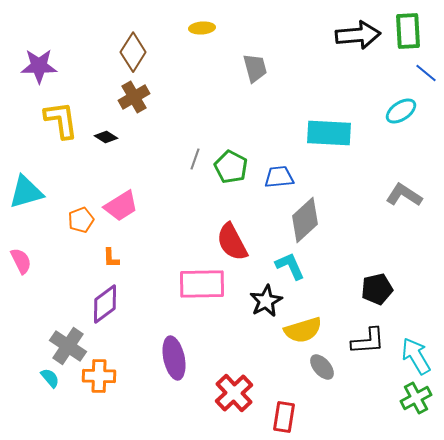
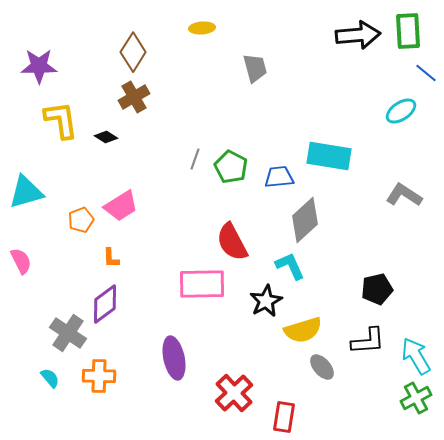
cyan rectangle: moved 23 px down; rotated 6 degrees clockwise
gray cross: moved 13 px up
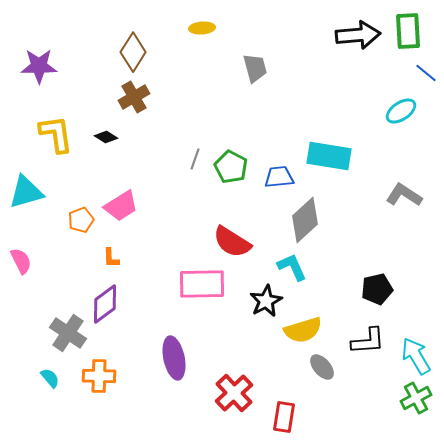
yellow L-shape: moved 5 px left, 14 px down
red semicircle: rotated 30 degrees counterclockwise
cyan L-shape: moved 2 px right, 1 px down
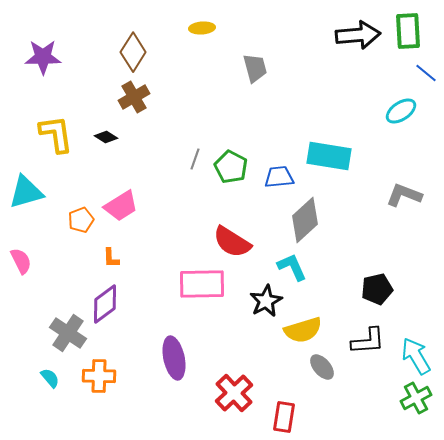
purple star: moved 4 px right, 9 px up
gray L-shape: rotated 12 degrees counterclockwise
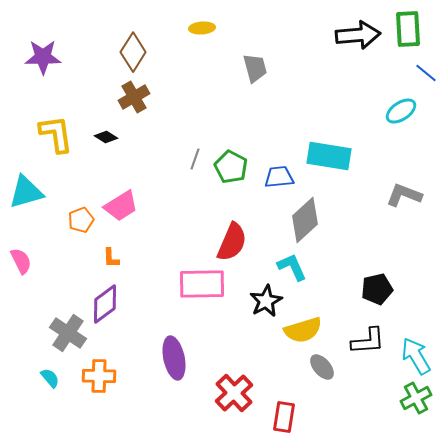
green rectangle: moved 2 px up
red semicircle: rotated 99 degrees counterclockwise
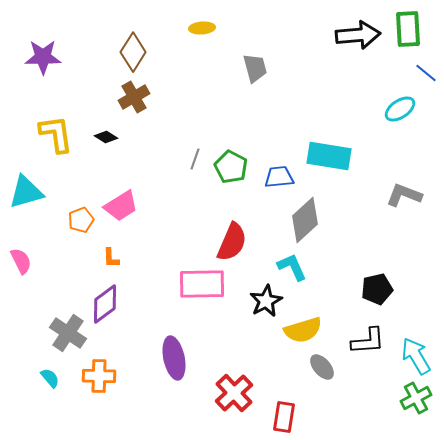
cyan ellipse: moved 1 px left, 2 px up
